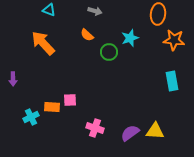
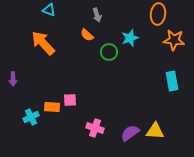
gray arrow: moved 2 px right, 4 px down; rotated 56 degrees clockwise
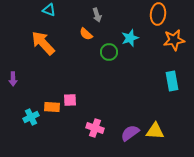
orange semicircle: moved 1 px left, 1 px up
orange star: rotated 15 degrees counterclockwise
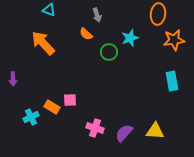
orange rectangle: rotated 28 degrees clockwise
purple semicircle: moved 6 px left; rotated 12 degrees counterclockwise
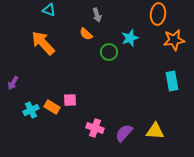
purple arrow: moved 4 px down; rotated 32 degrees clockwise
cyan cross: moved 7 px up
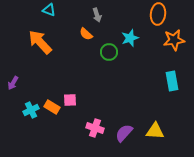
orange arrow: moved 3 px left, 1 px up
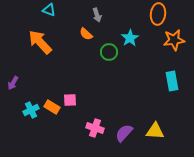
cyan star: rotated 12 degrees counterclockwise
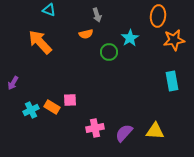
orange ellipse: moved 2 px down
orange semicircle: rotated 56 degrees counterclockwise
pink cross: rotated 30 degrees counterclockwise
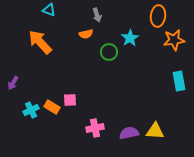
cyan rectangle: moved 7 px right
purple semicircle: moved 5 px right; rotated 36 degrees clockwise
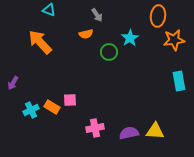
gray arrow: rotated 16 degrees counterclockwise
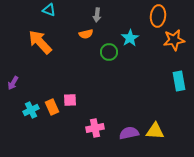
gray arrow: rotated 40 degrees clockwise
orange rectangle: rotated 35 degrees clockwise
